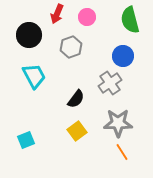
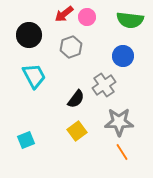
red arrow: moved 7 px right; rotated 30 degrees clockwise
green semicircle: rotated 68 degrees counterclockwise
gray cross: moved 6 px left, 2 px down
gray star: moved 1 px right, 1 px up
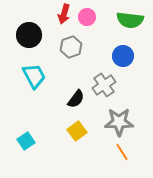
red arrow: rotated 36 degrees counterclockwise
cyan square: moved 1 px down; rotated 12 degrees counterclockwise
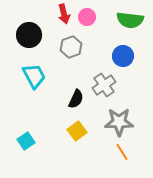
red arrow: rotated 30 degrees counterclockwise
black semicircle: rotated 12 degrees counterclockwise
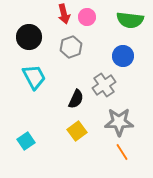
black circle: moved 2 px down
cyan trapezoid: moved 1 px down
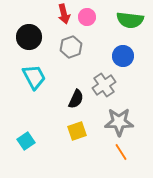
yellow square: rotated 18 degrees clockwise
orange line: moved 1 px left
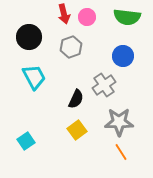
green semicircle: moved 3 px left, 3 px up
yellow square: moved 1 px up; rotated 18 degrees counterclockwise
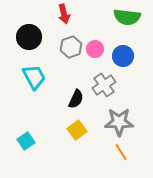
pink circle: moved 8 px right, 32 px down
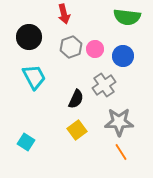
cyan square: moved 1 px down; rotated 24 degrees counterclockwise
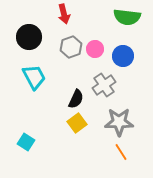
yellow square: moved 7 px up
